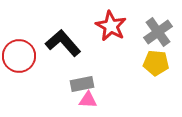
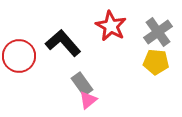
yellow pentagon: moved 1 px up
gray rectangle: rotated 65 degrees clockwise
pink triangle: rotated 42 degrees counterclockwise
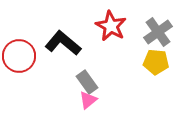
black L-shape: rotated 9 degrees counterclockwise
gray rectangle: moved 5 px right, 2 px up
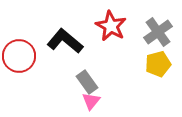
black L-shape: moved 2 px right, 2 px up
yellow pentagon: moved 2 px right, 2 px down; rotated 20 degrees counterclockwise
pink triangle: moved 3 px right, 1 px down; rotated 12 degrees counterclockwise
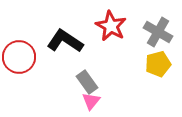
gray cross: rotated 24 degrees counterclockwise
black L-shape: rotated 6 degrees counterclockwise
red circle: moved 1 px down
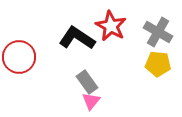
black L-shape: moved 12 px right, 3 px up
yellow pentagon: rotated 20 degrees clockwise
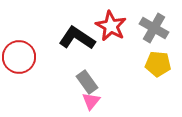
gray cross: moved 4 px left, 4 px up
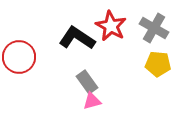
pink triangle: moved 1 px right; rotated 36 degrees clockwise
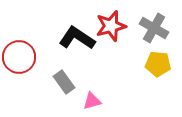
red star: rotated 28 degrees clockwise
gray rectangle: moved 23 px left
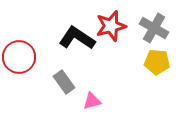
yellow pentagon: moved 1 px left, 2 px up
